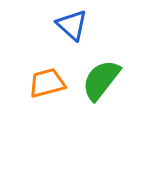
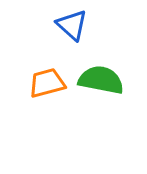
green semicircle: rotated 63 degrees clockwise
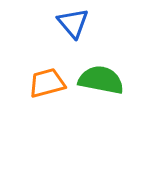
blue triangle: moved 1 px right, 2 px up; rotated 8 degrees clockwise
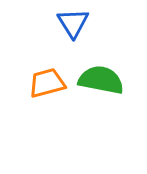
blue triangle: rotated 8 degrees clockwise
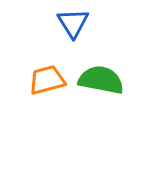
orange trapezoid: moved 3 px up
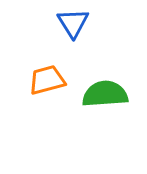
green semicircle: moved 4 px right, 14 px down; rotated 15 degrees counterclockwise
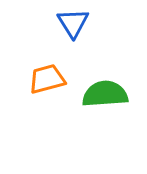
orange trapezoid: moved 1 px up
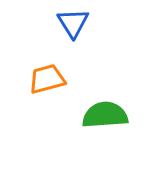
green semicircle: moved 21 px down
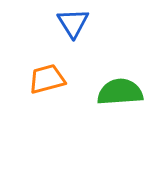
green semicircle: moved 15 px right, 23 px up
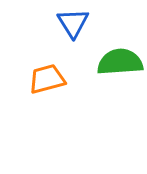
green semicircle: moved 30 px up
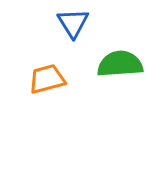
green semicircle: moved 2 px down
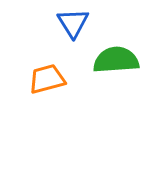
green semicircle: moved 4 px left, 4 px up
